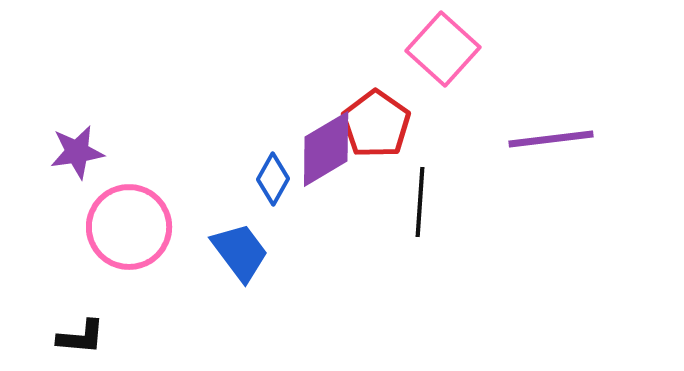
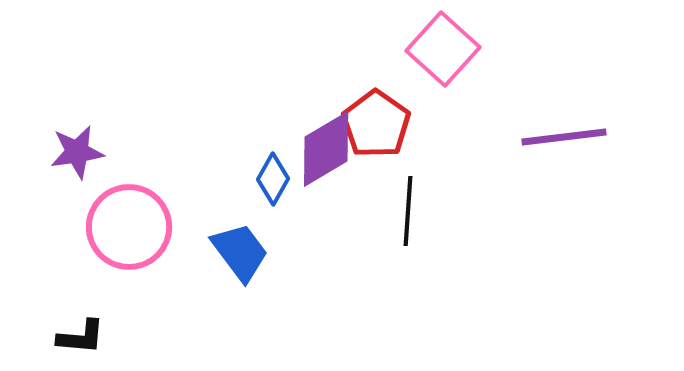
purple line: moved 13 px right, 2 px up
black line: moved 12 px left, 9 px down
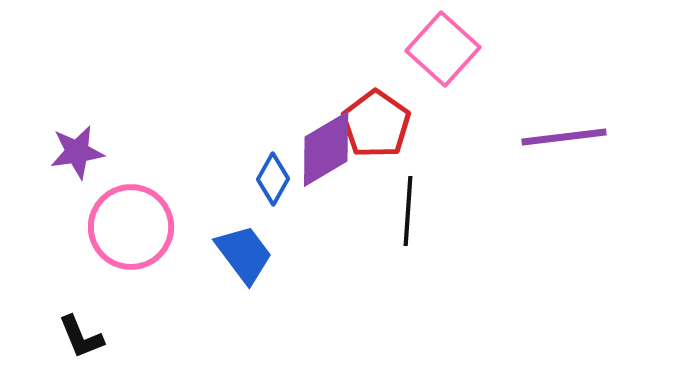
pink circle: moved 2 px right
blue trapezoid: moved 4 px right, 2 px down
black L-shape: rotated 63 degrees clockwise
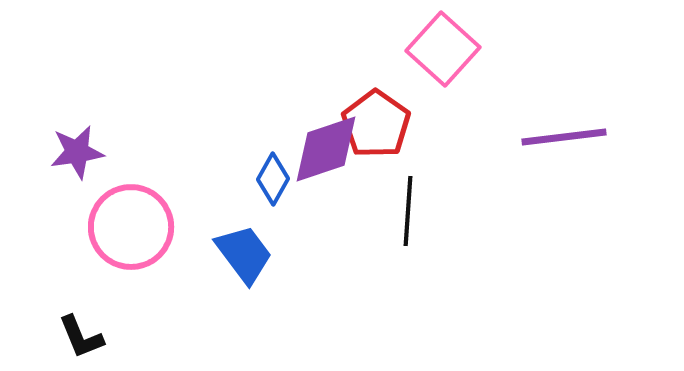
purple diamond: rotated 12 degrees clockwise
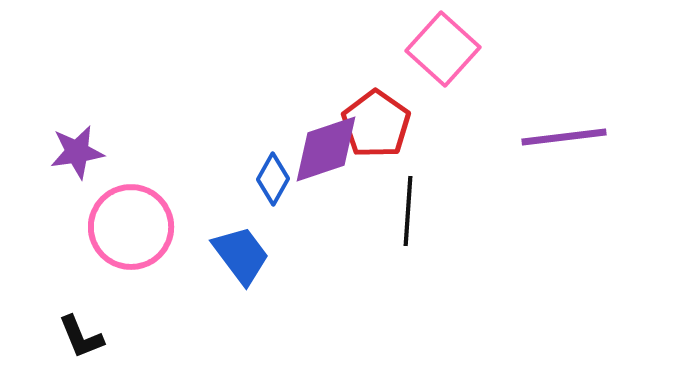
blue trapezoid: moved 3 px left, 1 px down
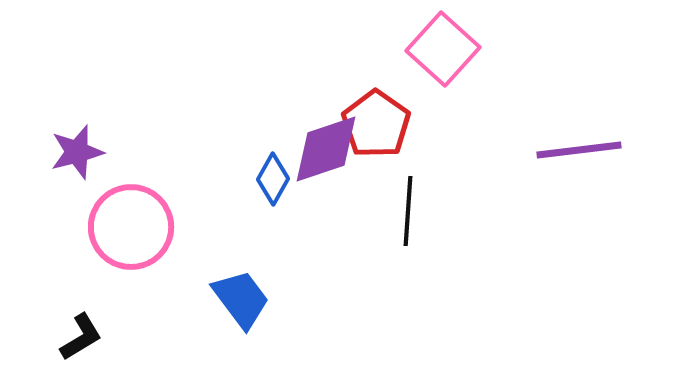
purple line: moved 15 px right, 13 px down
purple star: rotated 6 degrees counterclockwise
blue trapezoid: moved 44 px down
black L-shape: rotated 99 degrees counterclockwise
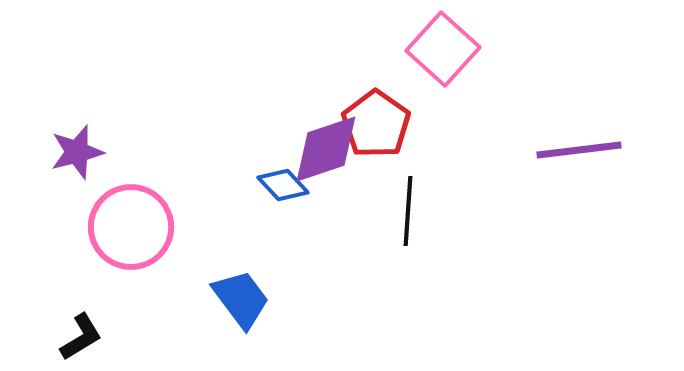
blue diamond: moved 10 px right, 6 px down; rotated 72 degrees counterclockwise
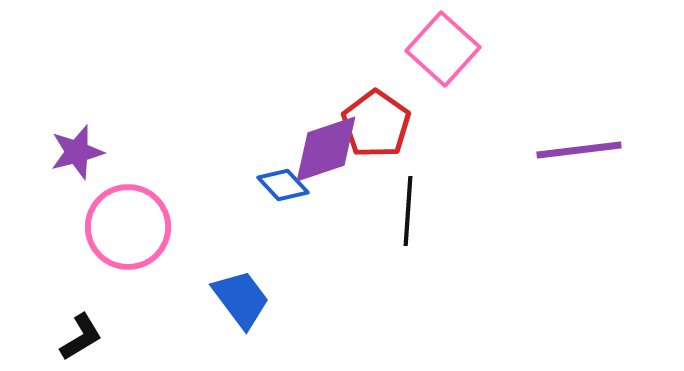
pink circle: moved 3 px left
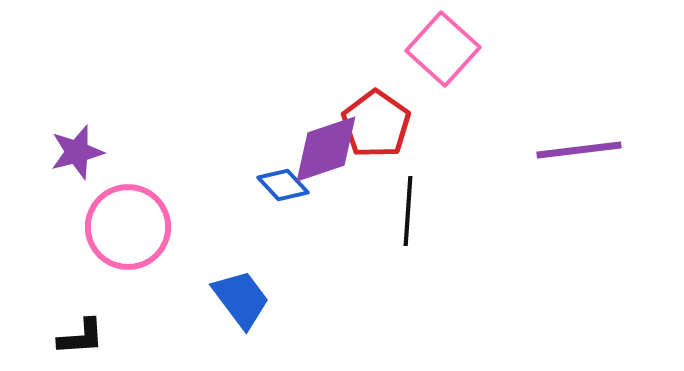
black L-shape: rotated 27 degrees clockwise
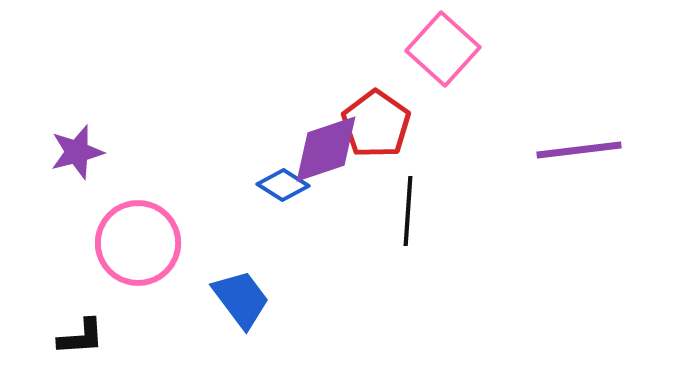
blue diamond: rotated 15 degrees counterclockwise
pink circle: moved 10 px right, 16 px down
